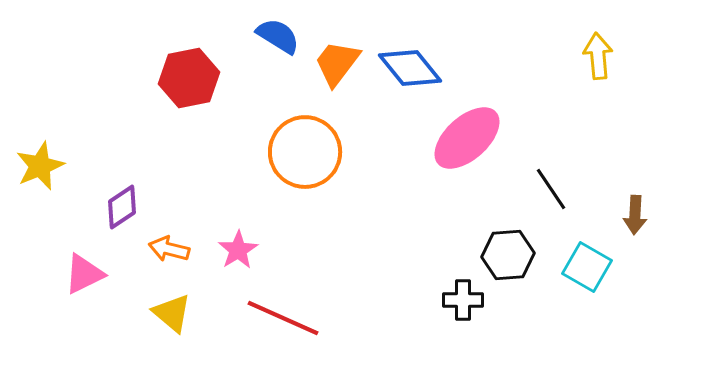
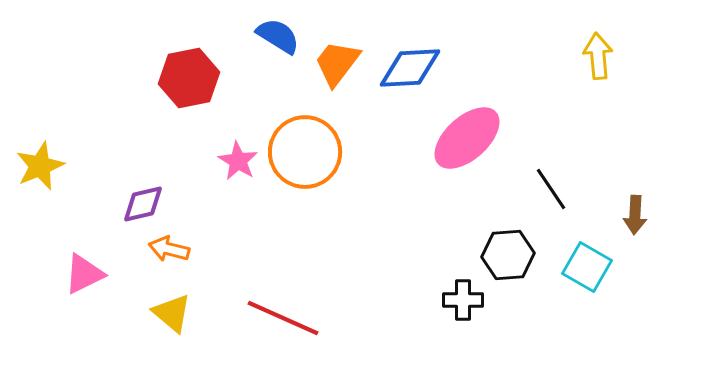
blue diamond: rotated 54 degrees counterclockwise
purple diamond: moved 21 px right, 3 px up; rotated 21 degrees clockwise
pink star: moved 89 px up; rotated 9 degrees counterclockwise
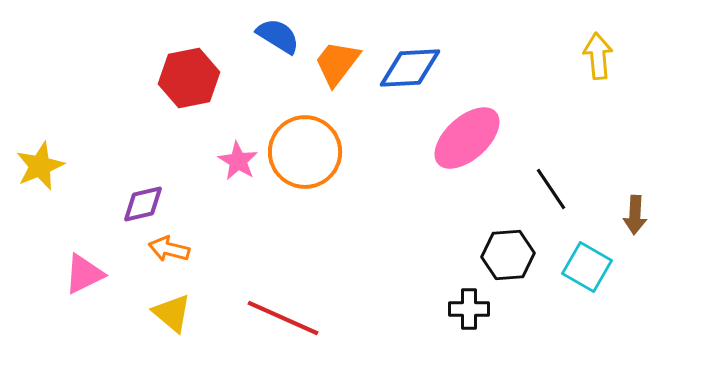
black cross: moved 6 px right, 9 px down
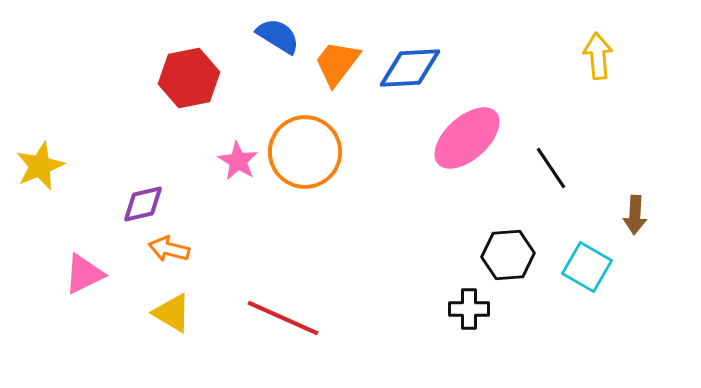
black line: moved 21 px up
yellow triangle: rotated 9 degrees counterclockwise
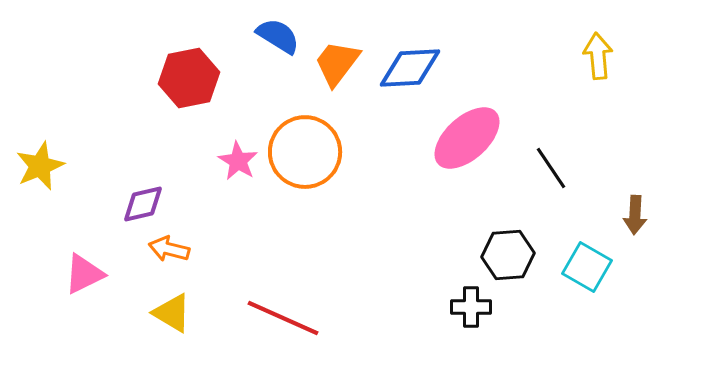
black cross: moved 2 px right, 2 px up
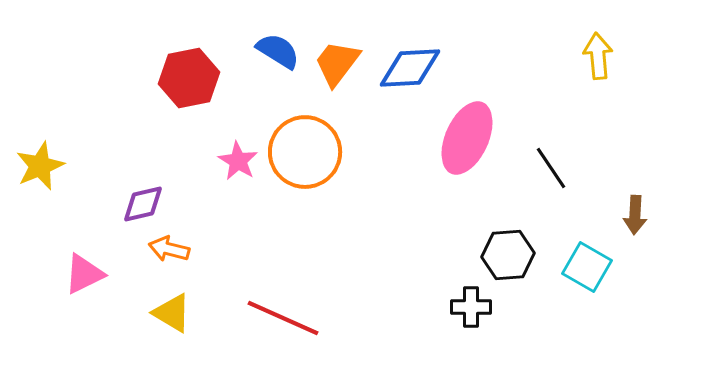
blue semicircle: moved 15 px down
pink ellipse: rotated 24 degrees counterclockwise
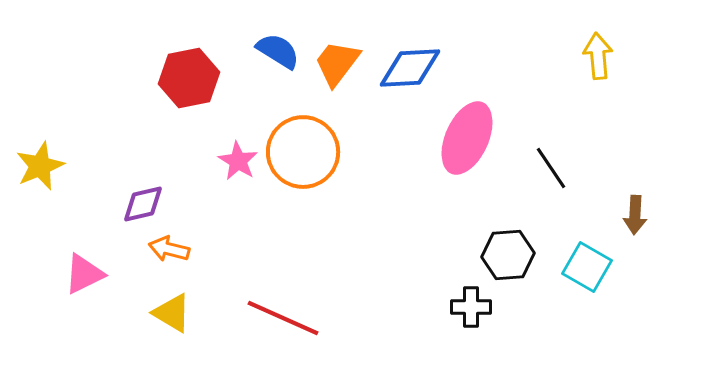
orange circle: moved 2 px left
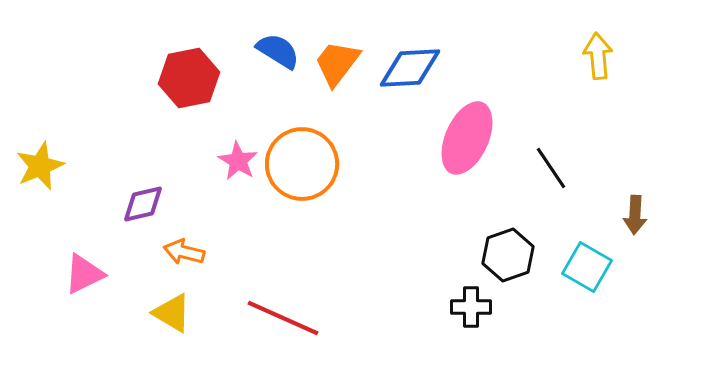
orange circle: moved 1 px left, 12 px down
orange arrow: moved 15 px right, 3 px down
black hexagon: rotated 15 degrees counterclockwise
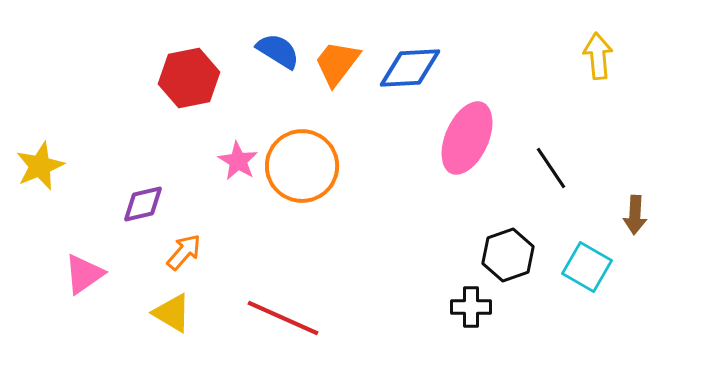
orange circle: moved 2 px down
orange arrow: rotated 117 degrees clockwise
pink triangle: rotated 9 degrees counterclockwise
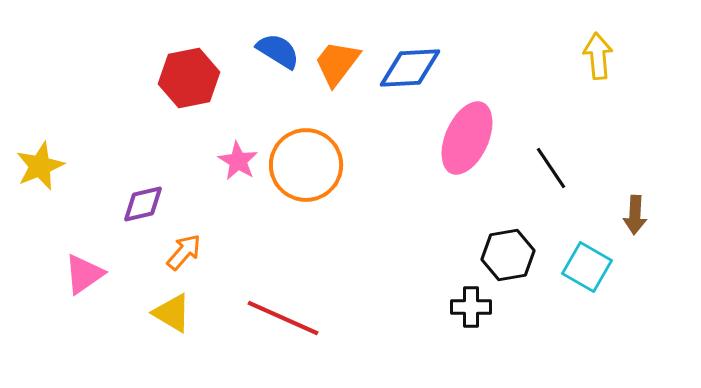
orange circle: moved 4 px right, 1 px up
black hexagon: rotated 9 degrees clockwise
